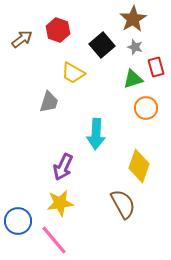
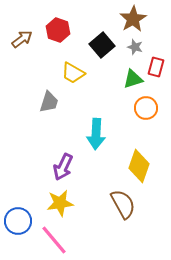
red rectangle: rotated 30 degrees clockwise
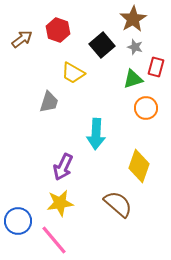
brown semicircle: moved 5 px left; rotated 20 degrees counterclockwise
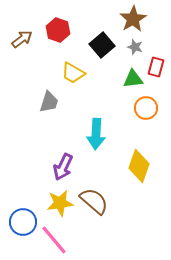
green triangle: rotated 10 degrees clockwise
brown semicircle: moved 24 px left, 3 px up
blue circle: moved 5 px right, 1 px down
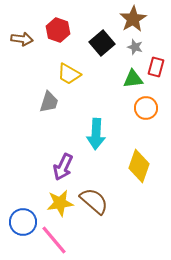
brown arrow: rotated 45 degrees clockwise
black square: moved 2 px up
yellow trapezoid: moved 4 px left, 1 px down
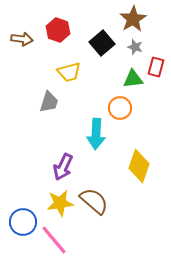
yellow trapezoid: moved 2 px up; rotated 45 degrees counterclockwise
orange circle: moved 26 px left
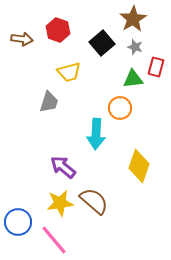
purple arrow: rotated 104 degrees clockwise
blue circle: moved 5 px left
